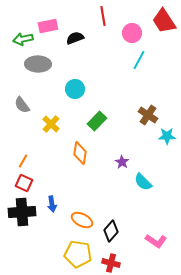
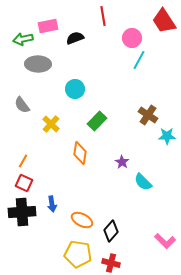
pink circle: moved 5 px down
pink L-shape: moved 9 px right; rotated 10 degrees clockwise
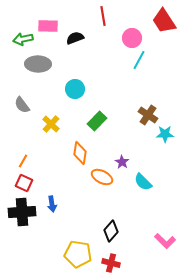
pink rectangle: rotated 12 degrees clockwise
cyan star: moved 2 px left, 2 px up
orange ellipse: moved 20 px right, 43 px up
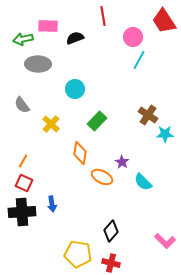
pink circle: moved 1 px right, 1 px up
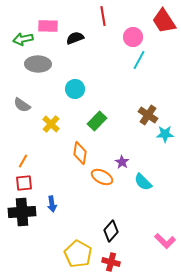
gray semicircle: rotated 18 degrees counterclockwise
red square: rotated 30 degrees counterclockwise
yellow pentagon: rotated 20 degrees clockwise
red cross: moved 1 px up
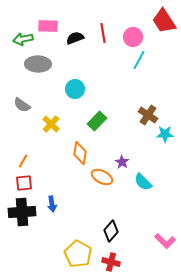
red line: moved 17 px down
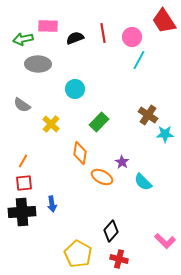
pink circle: moved 1 px left
green rectangle: moved 2 px right, 1 px down
red cross: moved 8 px right, 3 px up
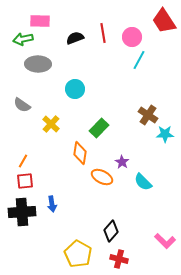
pink rectangle: moved 8 px left, 5 px up
green rectangle: moved 6 px down
red square: moved 1 px right, 2 px up
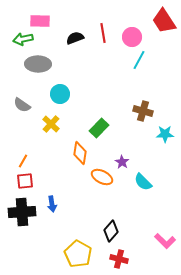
cyan circle: moved 15 px left, 5 px down
brown cross: moved 5 px left, 4 px up; rotated 18 degrees counterclockwise
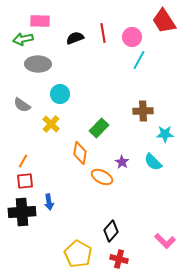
brown cross: rotated 18 degrees counterclockwise
cyan semicircle: moved 10 px right, 20 px up
blue arrow: moved 3 px left, 2 px up
